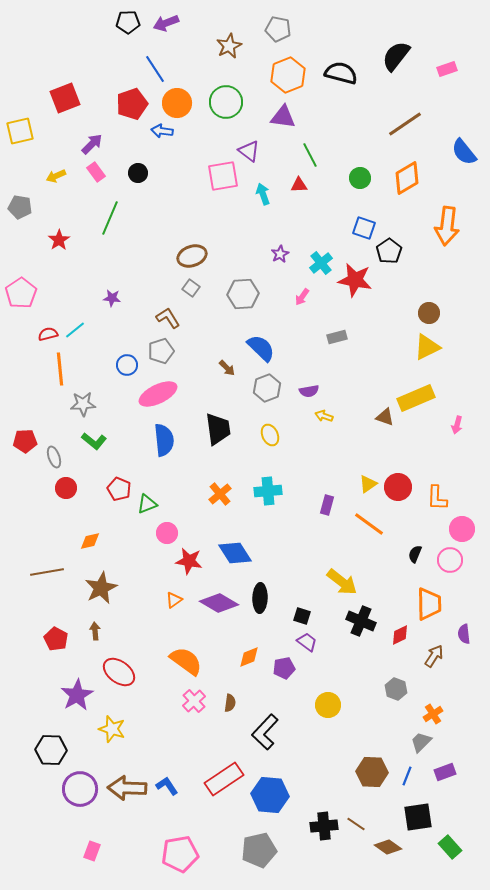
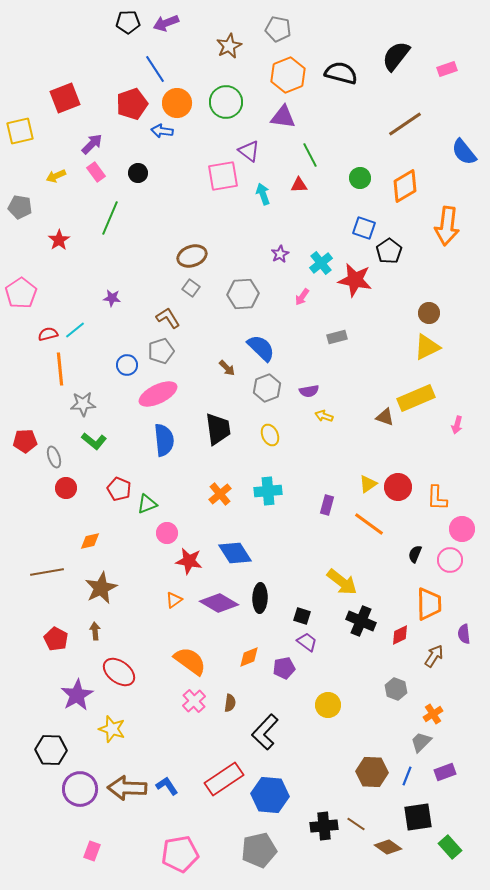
orange diamond at (407, 178): moved 2 px left, 8 px down
orange semicircle at (186, 661): moved 4 px right
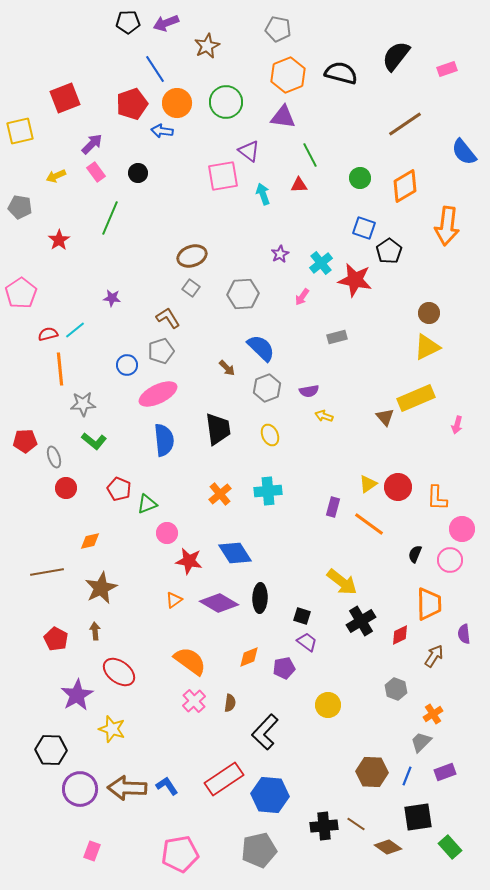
brown star at (229, 46): moved 22 px left
brown triangle at (385, 417): rotated 30 degrees clockwise
purple rectangle at (327, 505): moved 6 px right, 2 px down
black cross at (361, 621): rotated 36 degrees clockwise
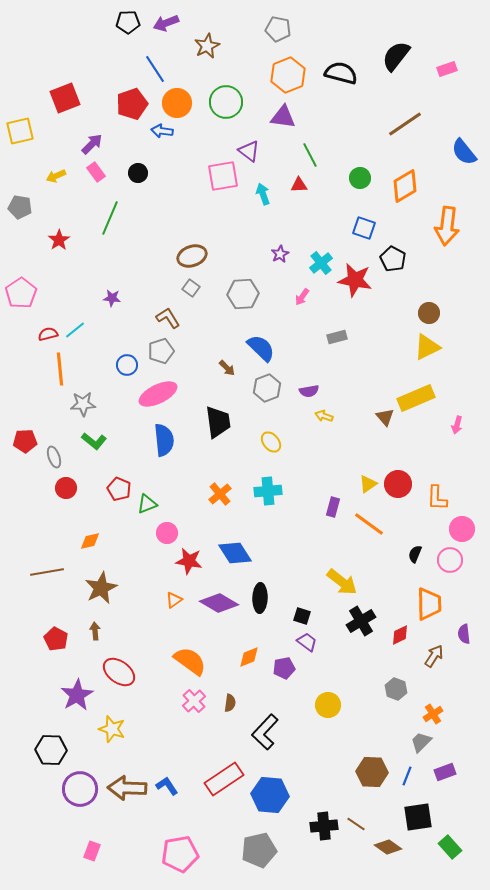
black pentagon at (389, 251): moved 4 px right, 8 px down; rotated 10 degrees counterclockwise
black trapezoid at (218, 429): moved 7 px up
yellow ellipse at (270, 435): moved 1 px right, 7 px down; rotated 15 degrees counterclockwise
red circle at (398, 487): moved 3 px up
